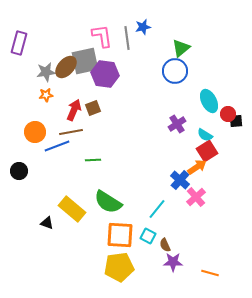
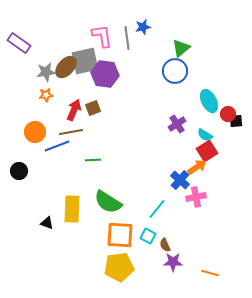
purple rectangle: rotated 70 degrees counterclockwise
pink cross: rotated 30 degrees clockwise
yellow rectangle: rotated 52 degrees clockwise
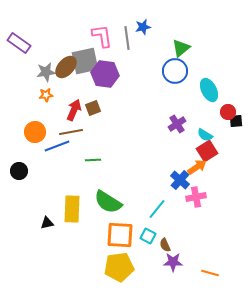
cyan ellipse: moved 11 px up
red circle: moved 2 px up
black triangle: rotated 32 degrees counterclockwise
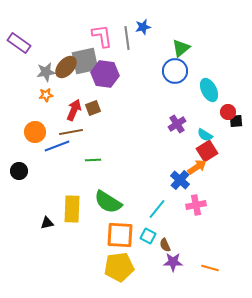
pink cross: moved 8 px down
orange line: moved 5 px up
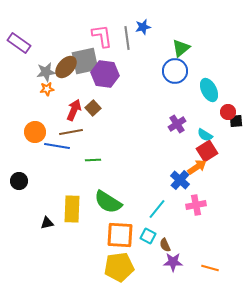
orange star: moved 1 px right, 6 px up
brown square: rotated 21 degrees counterclockwise
blue line: rotated 30 degrees clockwise
black circle: moved 10 px down
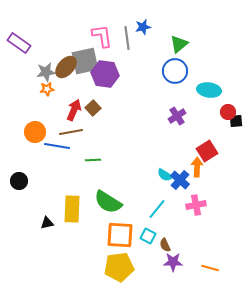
green triangle: moved 2 px left, 4 px up
cyan ellipse: rotated 55 degrees counterclockwise
purple cross: moved 8 px up
cyan semicircle: moved 40 px left, 40 px down
orange arrow: rotated 54 degrees counterclockwise
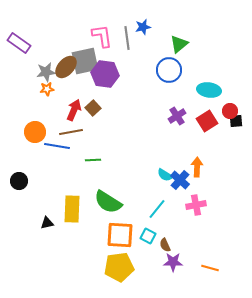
blue circle: moved 6 px left, 1 px up
red circle: moved 2 px right, 1 px up
red square: moved 30 px up
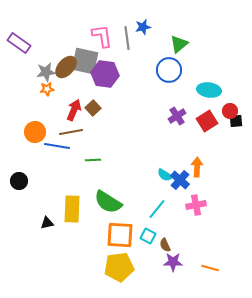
gray square: rotated 24 degrees clockwise
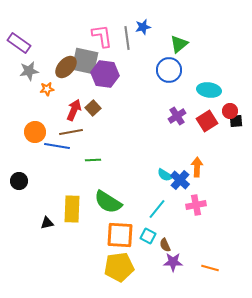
gray star: moved 17 px left, 1 px up
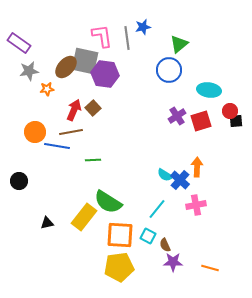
red square: moved 6 px left; rotated 15 degrees clockwise
yellow rectangle: moved 12 px right, 8 px down; rotated 36 degrees clockwise
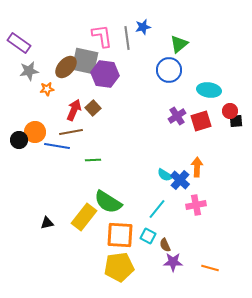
black circle: moved 41 px up
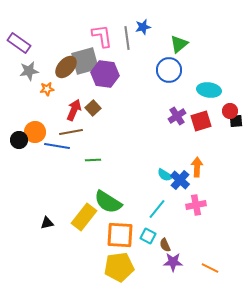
gray square: rotated 28 degrees counterclockwise
orange line: rotated 12 degrees clockwise
